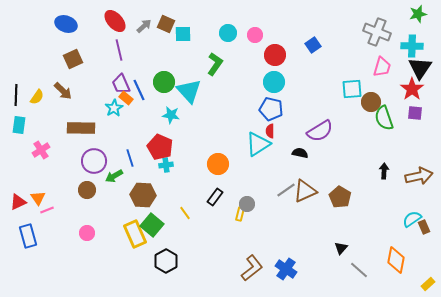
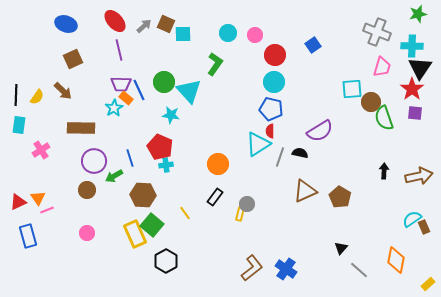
purple trapezoid at (121, 84): rotated 65 degrees counterclockwise
gray line at (286, 190): moved 6 px left, 33 px up; rotated 36 degrees counterclockwise
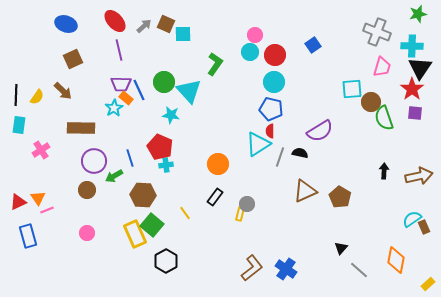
cyan circle at (228, 33): moved 22 px right, 19 px down
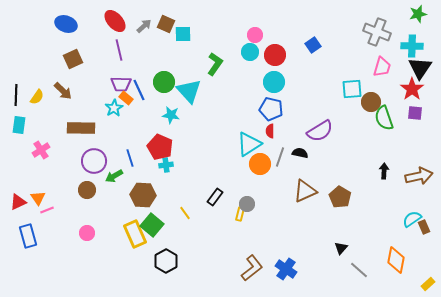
cyan triangle at (258, 144): moved 9 px left
orange circle at (218, 164): moved 42 px right
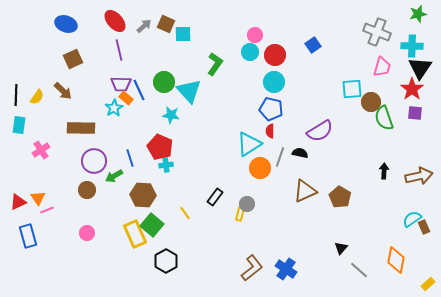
orange circle at (260, 164): moved 4 px down
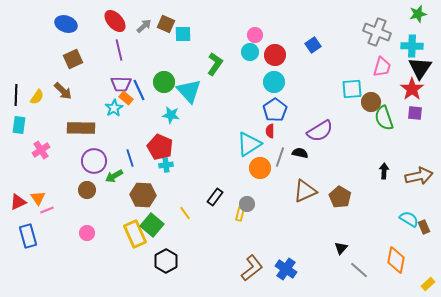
blue pentagon at (271, 109): moved 4 px right, 1 px down; rotated 25 degrees clockwise
cyan semicircle at (412, 219): moved 3 px left; rotated 66 degrees clockwise
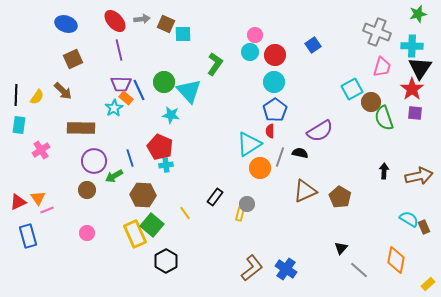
gray arrow at (144, 26): moved 2 px left, 7 px up; rotated 35 degrees clockwise
cyan square at (352, 89): rotated 25 degrees counterclockwise
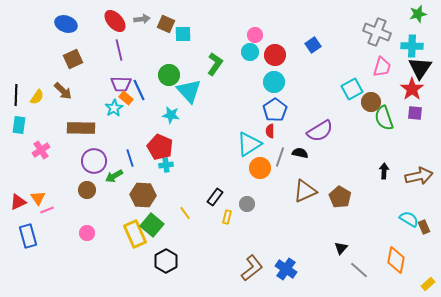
green circle at (164, 82): moved 5 px right, 7 px up
yellow rectangle at (240, 214): moved 13 px left, 3 px down
